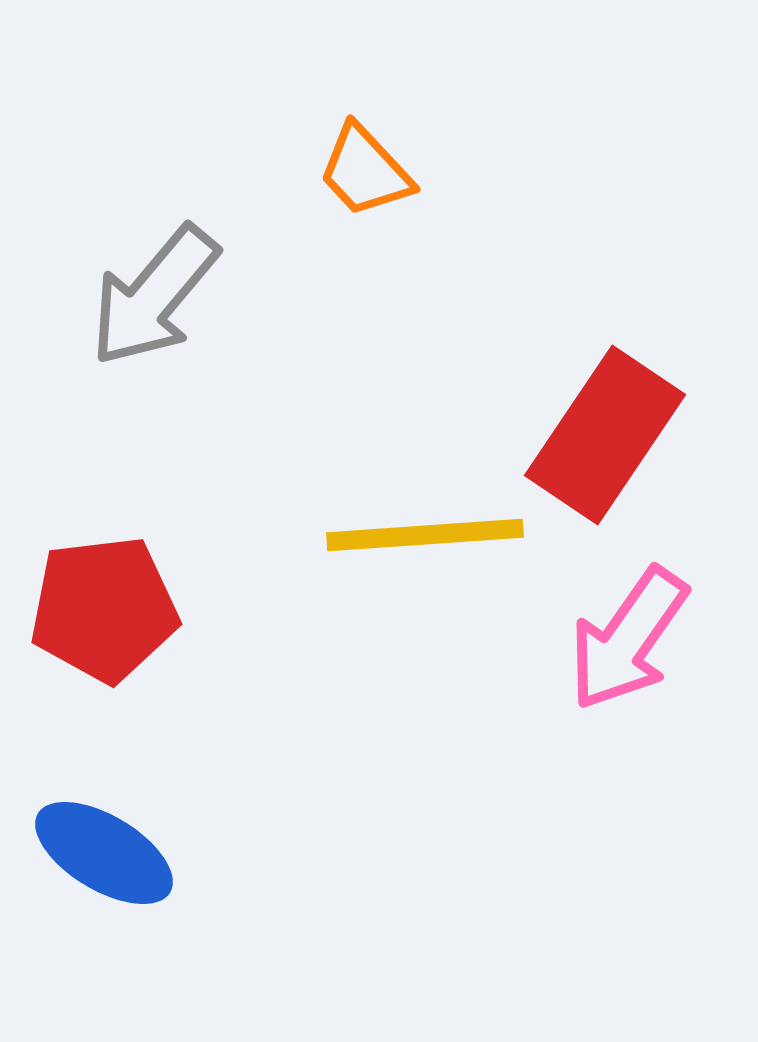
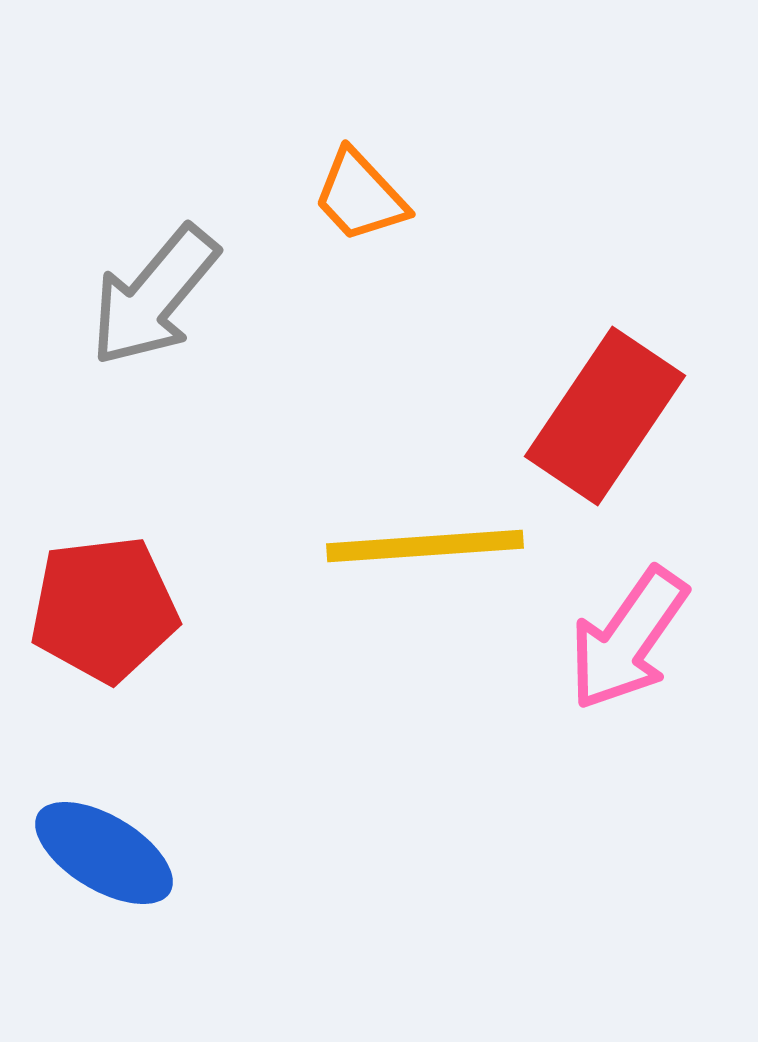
orange trapezoid: moved 5 px left, 25 px down
red rectangle: moved 19 px up
yellow line: moved 11 px down
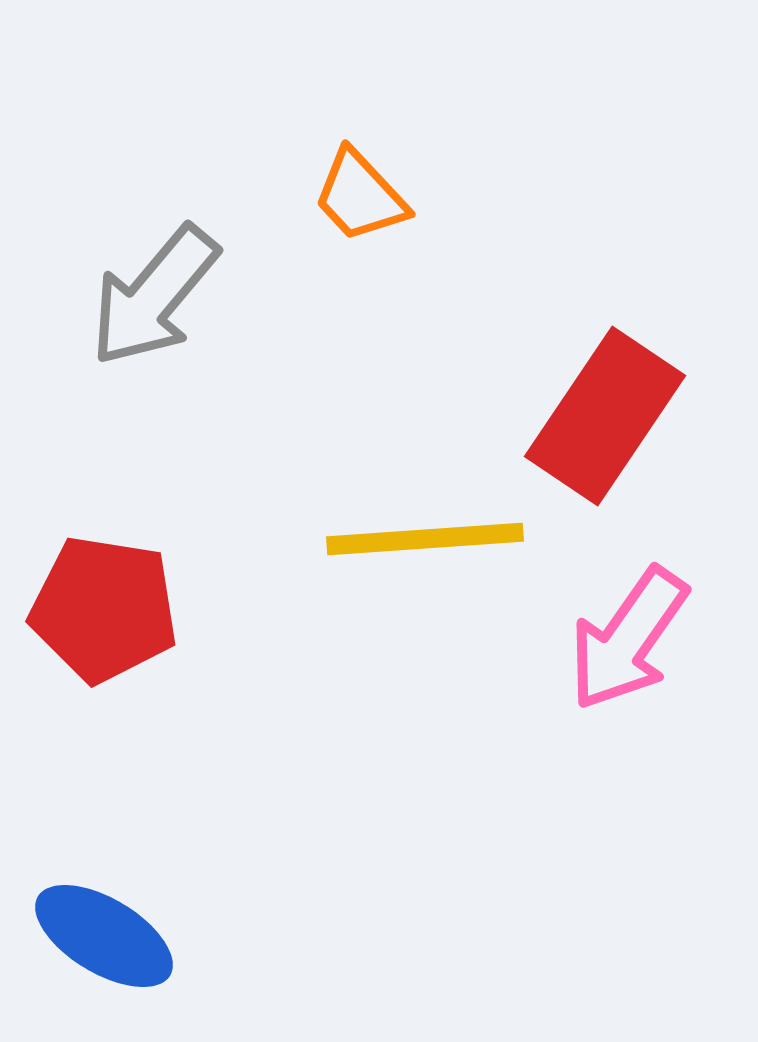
yellow line: moved 7 px up
red pentagon: rotated 16 degrees clockwise
blue ellipse: moved 83 px down
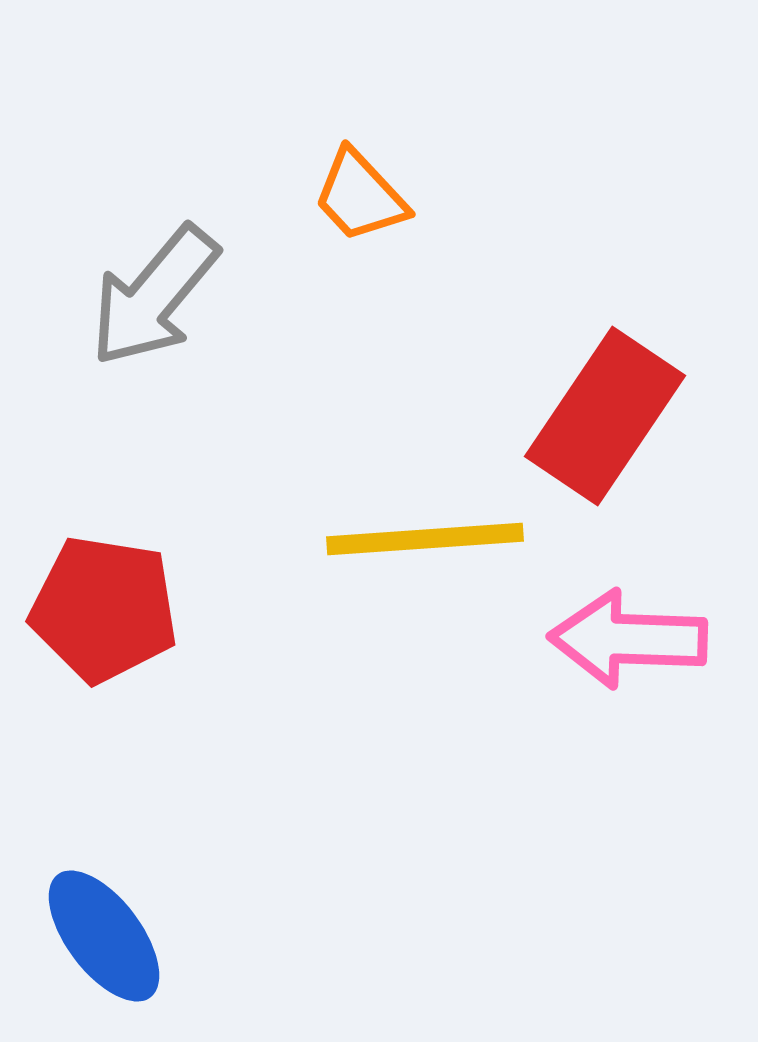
pink arrow: rotated 57 degrees clockwise
blue ellipse: rotated 22 degrees clockwise
